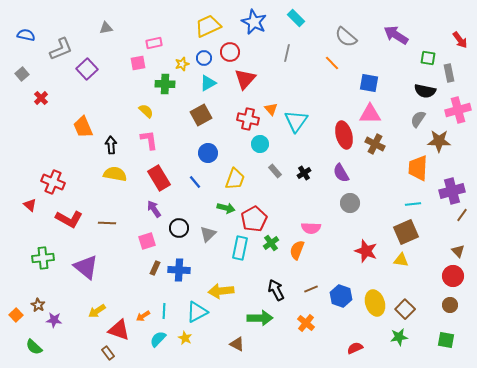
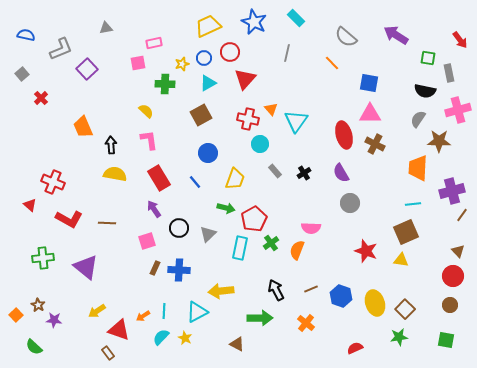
cyan semicircle at (158, 339): moved 3 px right, 2 px up
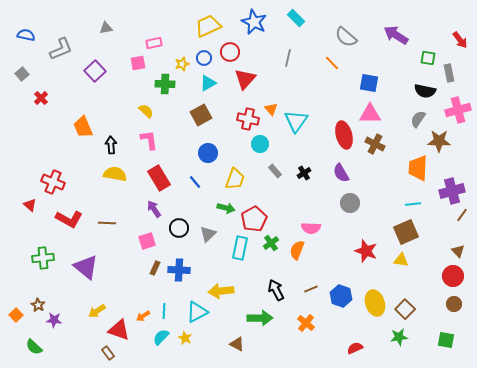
gray line at (287, 53): moved 1 px right, 5 px down
purple square at (87, 69): moved 8 px right, 2 px down
brown circle at (450, 305): moved 4 px right, 1 px up
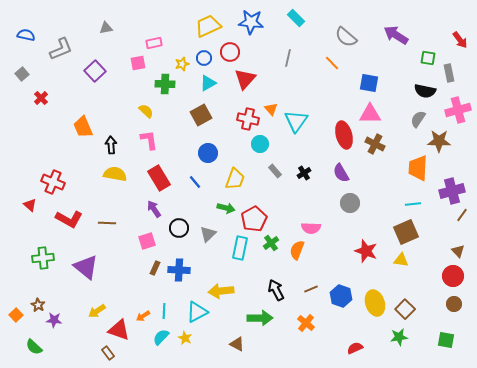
blue star at (254, 22): moved 3 px left; rotated 20 degrees counterclockwise
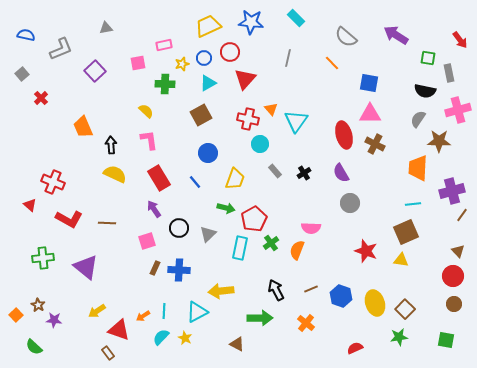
pink rectangle at (154, 43): moved 10 px right, 2 px down
yellow semicircle at (115, 174): rotated 15 degrees clockwise
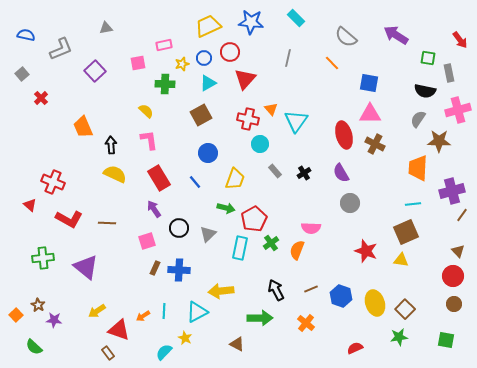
cyan semicircle at (161, 337): moved 3 px right, 15 px down
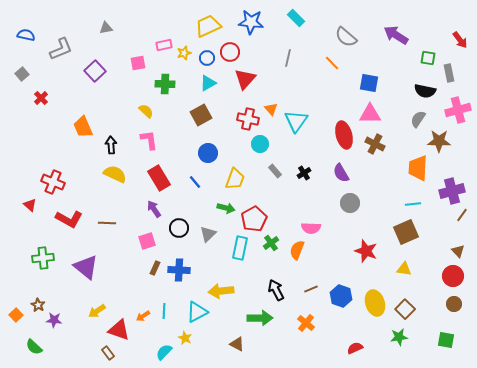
blue circle at (204, 58): moved 3 px right
yellow star at (182, 64): moved 2 px right, 11 px up
yellow triangle at (401, 260): moved 3 px right, 9 px down
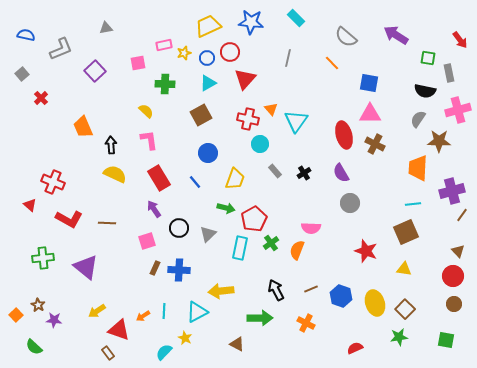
orange cross at (306, 323): rotated 12 degrees counterclockwise
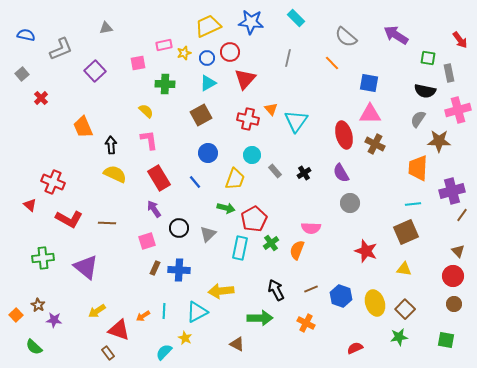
cyan circle at (260, 144): moved 8 px left, 11 px down
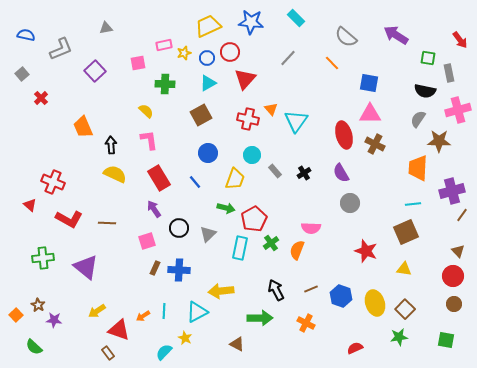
gray line at (288, 58): rotated 30 degrees clockwise
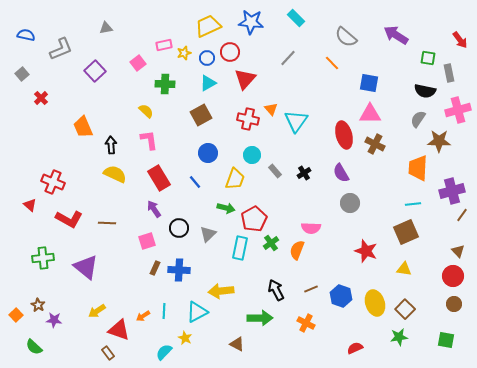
pink square at (138, 63): rotated 28 degrees counterclockwise
